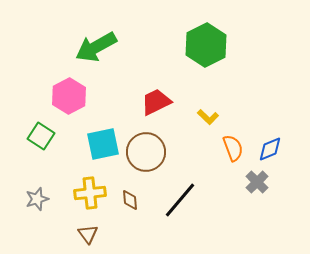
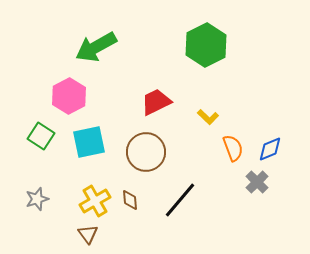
cyan square: moved 14 px left, 2 px up
yellow cross: moved 5 px right, 8 px down; rotated 24 degrees counterclockwise
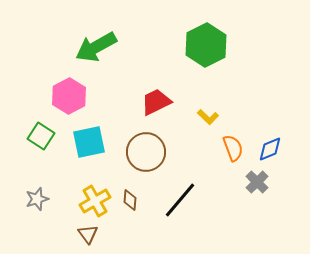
brown diamond: rotated 10 degrees clockwise
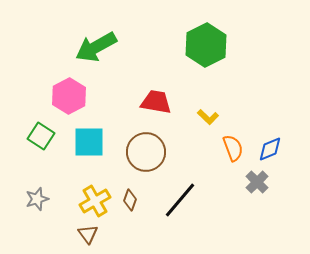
red trapezoid: rotated 36 degrees clockwise
cyan square: rotated 12 degrees clockwise
brown diamond: rotated 15 degrees clockwise
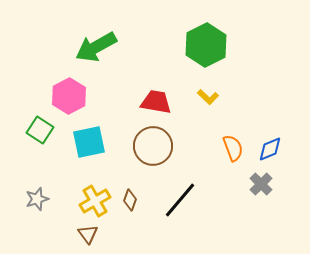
yellow L-shape: moved 20 px up
green square: moved 1 px left, 6 px up
cyan square: rotated 12 degrees counterclockwise
brown circle: moved 7 px right, 6 px up
gray cross: moved 4 px right, 2 px down
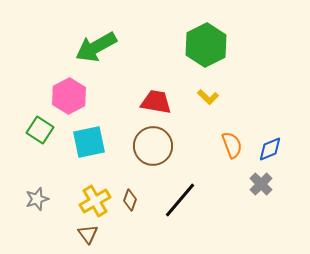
orange semicircle: moved 1 px left, 3 px up
